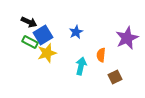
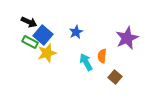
blue square: rotated 18 degrees counterclockwise
orange semicircle: moved 1 px right, 1 px down
cyan arrow: moved 5 px right, 4 px up; rotated 42 degrees counterclockwise
brown square: rotated 24 degrees counterclockwise
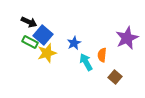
blue star: moved 2 px left, 11 px down
orange semicircle: moved 1 px up
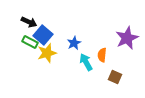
brown square: rotated 16 degrees counterclockwise
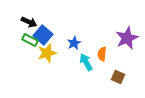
green rectangle: moved 2 px up
orange semicircle: moved 1 px up
brown square: moved 3 px right
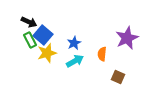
green rectangle: rotated 35 degrees clockwise
cyan arrow: moved 11 px left, 1 px up; rotated 90 degrees clockwise
